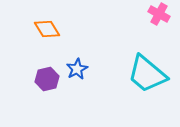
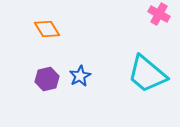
blue star: moved 3 px right, 7 px down
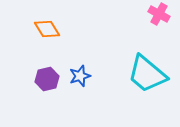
blue star: rotated 10 degrees clockwise
